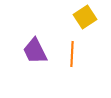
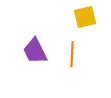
yellow square: rotated 20 degrees clockwise
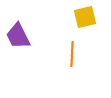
purple trapezoid: moved 17 px left, 15 px up
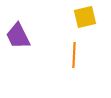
orange line: moved 2 px right, 1 px down
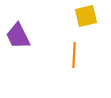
yellow square: moved 1 px right, 1 px up
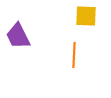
yellow square: rotated 15 degrees clockwise
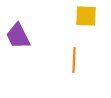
orange line: moved 5 px down
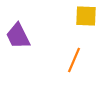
orange line: rotated 20 degrees clockwise
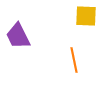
orange line: rotated 35 degrees counterclockwise
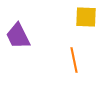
yellow square: moved 1 px down
